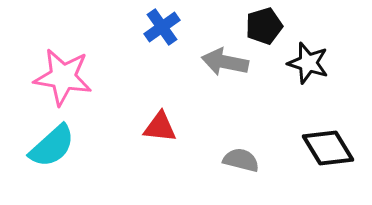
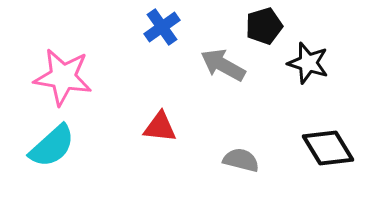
gray arrow: moved 2 px left, 3 px down; rotated 18 degrees clockwise
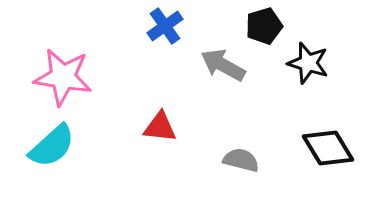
blue cross: moved 3 px right, 1 px up
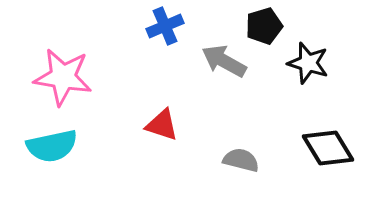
blue cross: rotated 12 degrees clockwise
gray arrow: moved 1 px right, 4 px up
red triangle: moved 2 px right, 2 px up; rotated 12 degrees clockwise
cyan semicircle: rotated 30 degrees clockwise
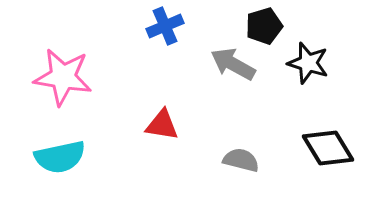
gray arrow: moved 9 px right, 3 px down
red triangle: rotated 9 degrees counterclockwise
cyan semicircle: moved 8 px right, 11 px down
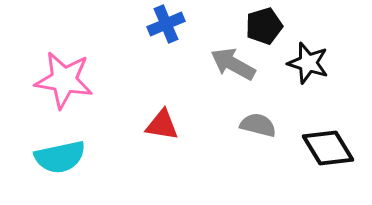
blue cross: moved 1 px right, 2 px up
pink star: moved 1 px right, 3 px down
gray semicircle: moved 17 px right, 35 px up
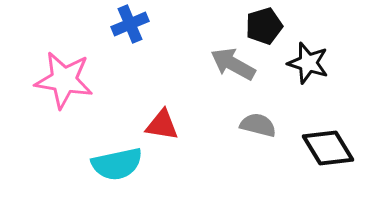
blue cross: moved 36 px left
cyan semicircle: moved 57 px right, 7 px down
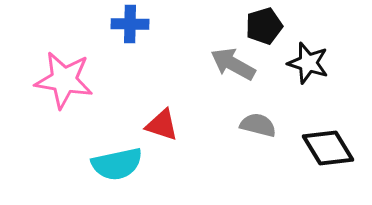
blue cross: rotated 24 degrees clockwise
red triangle: rotated 9 degrees clockwise
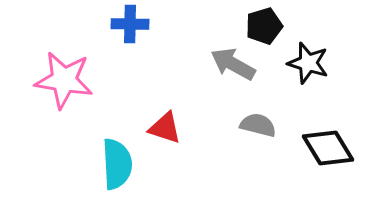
red triangle: moved 3 px right, 3 px down
cyan semicircle: rotated 81 degrees counterclockwise
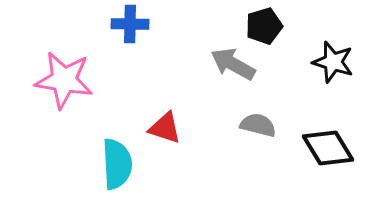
black star: moved 25 px right, 1 px up
